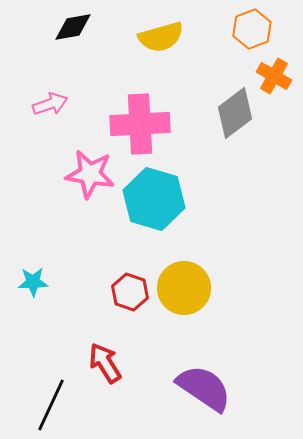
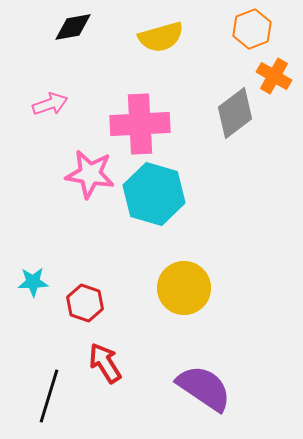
cyan hexagon: moved 5 px up
red hexagon: moved 45 px left, 11 px down
black line: moved 2 px left, 9 px up; rotated 8 degrees counterclockwise
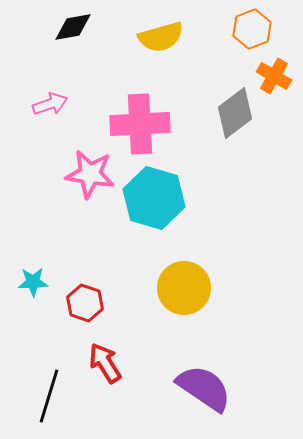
cyan hexagon: moved 4 px down
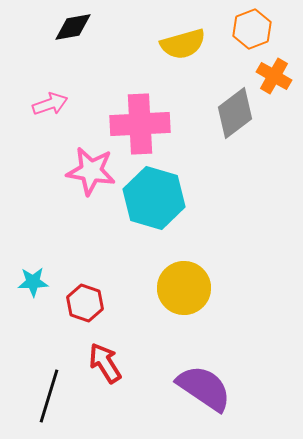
yellow semicircle: moved 22 px right, 7 px down
pink star: moved 1 px right, 3 px up
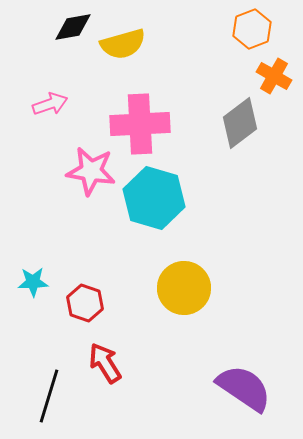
yellow semicircle: moved 60 px left
gray diamond: moved 5 px right, 10 px down
purple semicircle: moved 40 px right
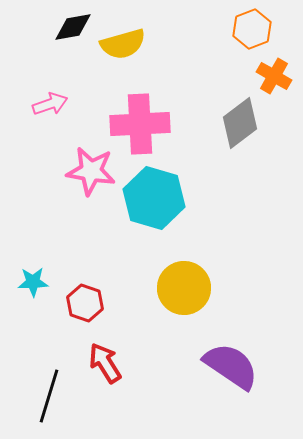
purple semicircle: moved 13 px left, 22 px up
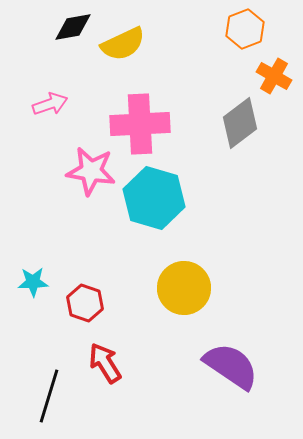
orange hexagon: moved 7 px left
yellow semicircle: rotated 9 degrees counterclockwise
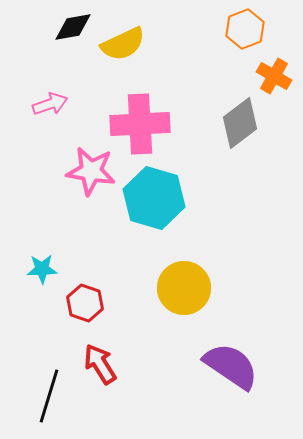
cyan star: moved 9 px right, 13 px up
red arrow: moved 5 px left, 1 px down
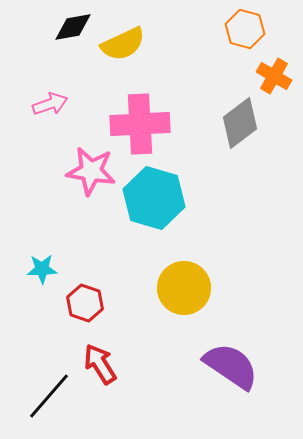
orange hexagon: rotated 24 degrees counterclockwise
black line: rotated 24 degrees clockwise
